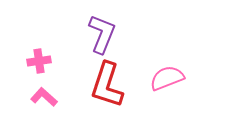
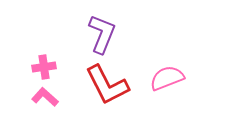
pink cross: moved 5 px right, 6 px down
red L-shape: rotated 45 degrees counterclockwise
pink L-shape: moved 1 px right
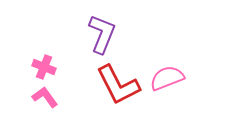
pink cross: rotated 30 degrees clockwise
red L-shape: moved 11 px right
pink L-shape: rotated 12 degrees clockwise
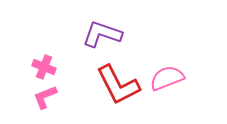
purple L-shape: rotated 93 degrees counterclockwise
pink L-shape: rotated 76 degrees counterclockwise
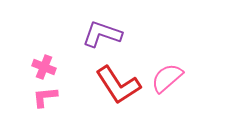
pink semicircle: rotated 20 degrees counterclockwise
red L-shape: rotated 6 degrees counterclockwise
pink L-shape: rotated 16 degrees clockwise
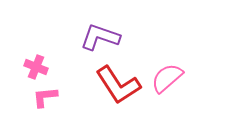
purple L-shape: moved 2 px left, 3 px down
pink cross: moved 8 px left
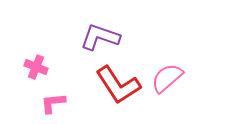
pink L-shape: moved 8 px right, 6 px down
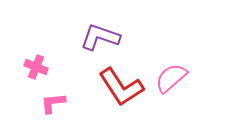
pink semicircle: moved 4 px right
red L-shape: moved 3 px right, 2 px down
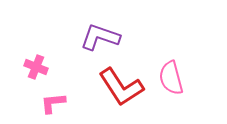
pink semicircle: rotated 64 degrees counterclockwise
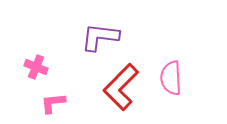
purple L-shape: rotated 12 degrees counterclockwise
pink semicircle: rotated 12 degrees clockwise
red L-shape: rotated 78 degrees clockwise
